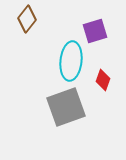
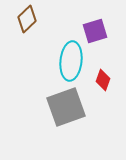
brown diamond: rotated 8 degrees clockwise
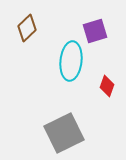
brown diamond: moved 9 px down
red diamond: moved 4 px right, 6 px down
gray square: moved 2 px left, 26 px down; rotated 6 degrees counterclockwise
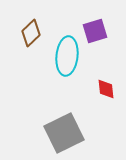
brown diamond: moved 4 px right, 5 px down
cyan ellipse: moved 4 px left, 5 px up
red diamond: moved 1 px left, 3 px down; rotated 25 degrees counterclockwise
